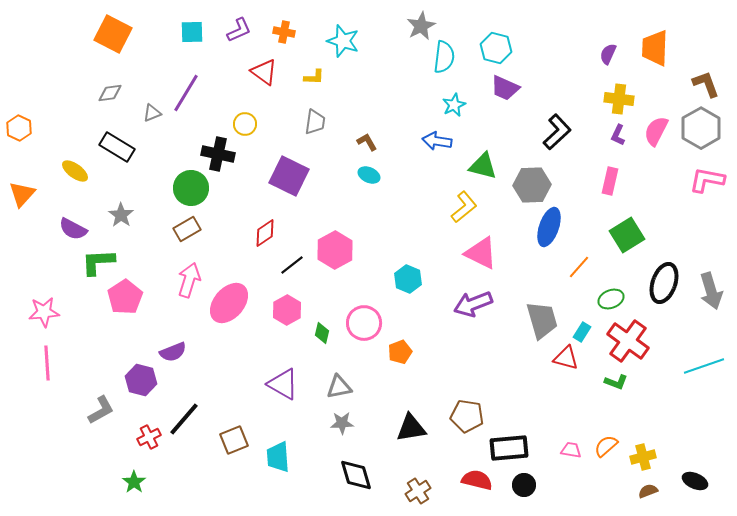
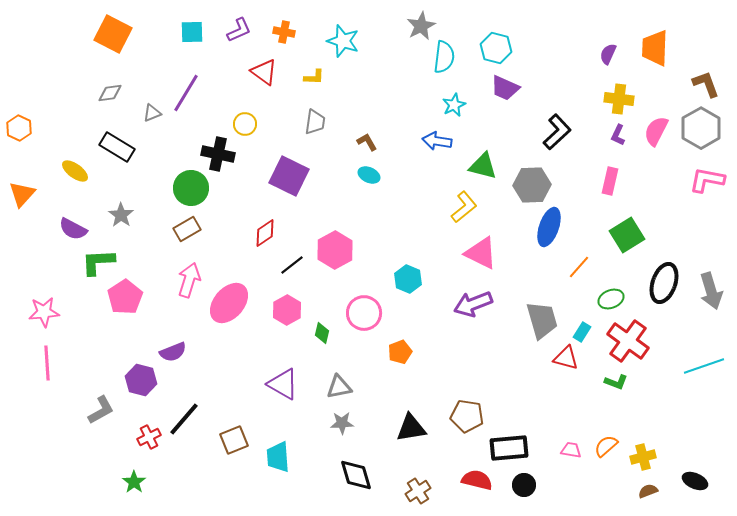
pink circle at (364, 323): moved 10 px up
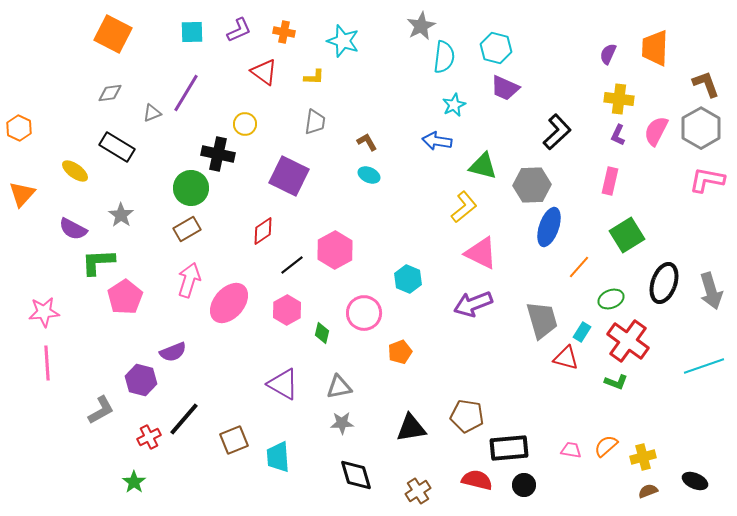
red diamond at (265, 233): moved 2 px left, 2 px up
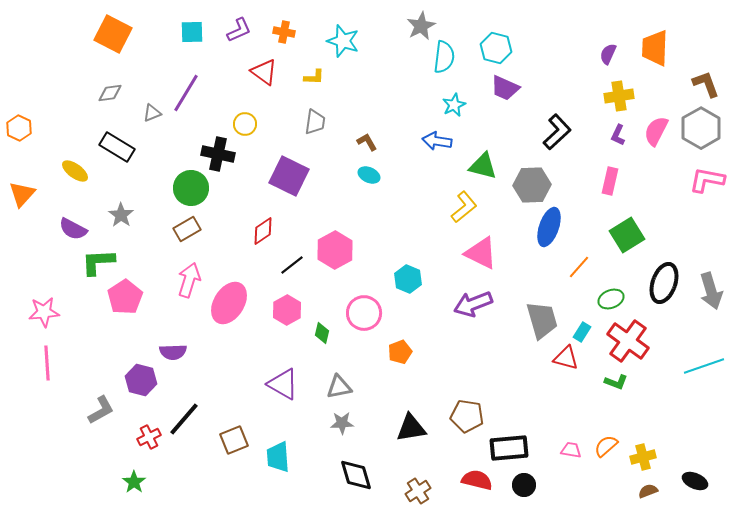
yellow cross at (619, 99): moved 3 px up; rotated 16 degrees counterclockwise
pink ellipse at (229, 303): rotated 9 degrees counterclockwise
purple semicircle at (173, 352): rotated 20 degrees clockwise
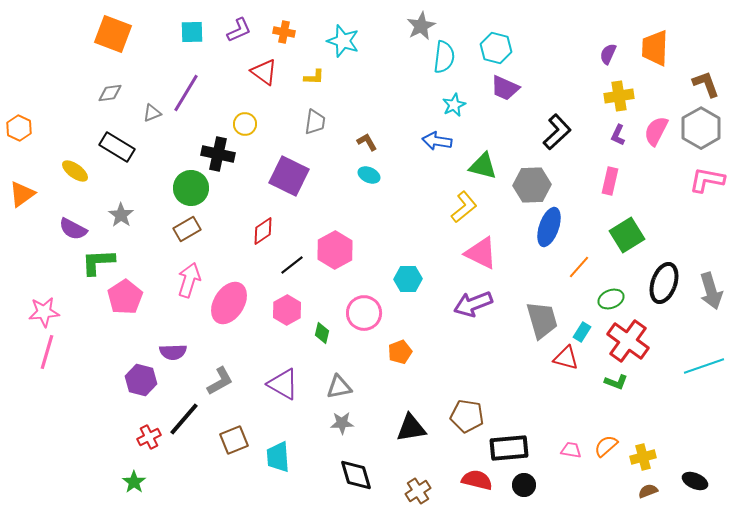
orange square at (113, 34): rotated 6 degrees counterclockwise
orange triangle at (22, 194): rotated 12 degrees clockwise
cyan hexagon at (408, 279): rotated 24 degrees counterclockwise
pink line at (47, 363): moved 11 px up; rotated 20 degrees clockwise
gray L-shape at (101, 410): moved 119 px right, 29 px up
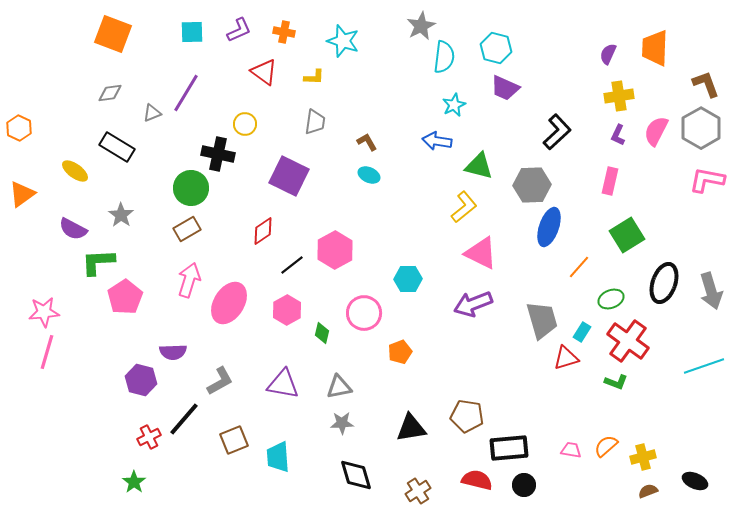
green triangle at (483, 166): moved 4 px left
red triangle at (566, 358): rotated 32 degrees counterclockwise
purple triangle at (283, 384): rotated 20 degrees counterclockwise
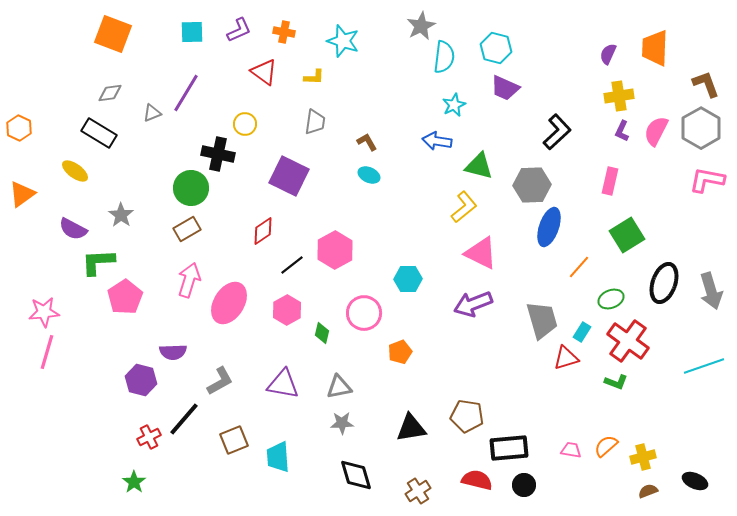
purple L-shape at (618, 135): moved 4 px right, 4 px up
black rectangle at (117, 147): moved 18 px left, 14 px up
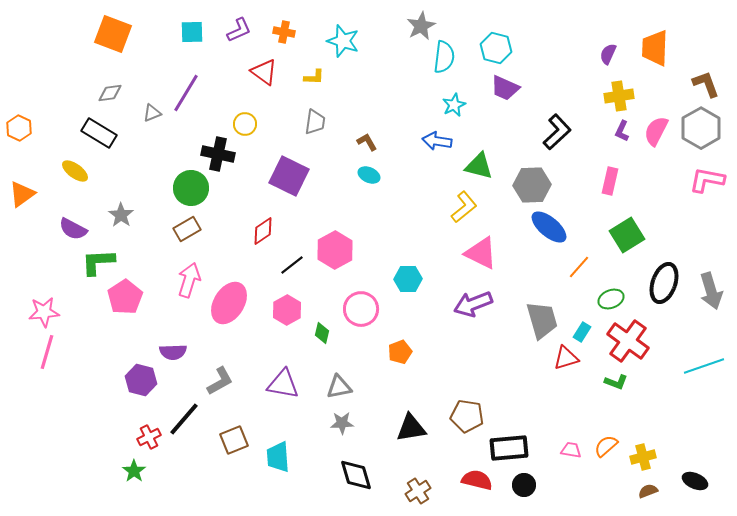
blue ellipse at (549, 227): rotated 69 degrees counterclockwise
pink circle at (364, 313): moved 3 px left, 4 px up
green star at (134, 482): moved 11 px up
